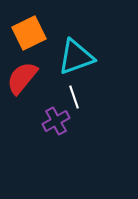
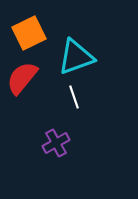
purple cross: moved 22 px down
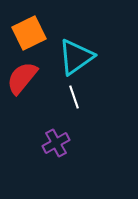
cyan triangle: rotated 15 degrees counterclockwise
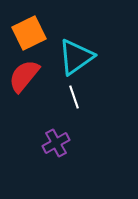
red semicircle: moved 2 px right, 2 px up
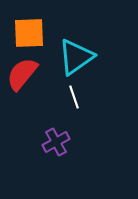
orange square: rotated 24 degrees clockwise
red semicircle: moved 2 px left, 2 px up
purple cross: moved 1 px up
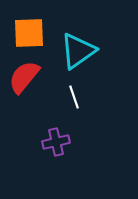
cyan triangle: moved 2 px right, 6 px up
red semicircle: moved 2 px right, 3 px down
purple cross: rotated 16 degrees clockwise
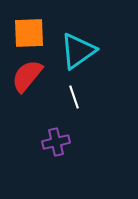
red semicircle: moved 3 px right, 1 px up
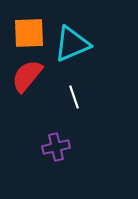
cyan triangle: moved 6 px left, 7 px up; rotated 12 degrees clockwise
purple cross: moved 5 px down
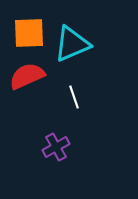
red semicircle: rotated 27 degrees clockwise
purple cross: rotated 16 degrees counterclockwise
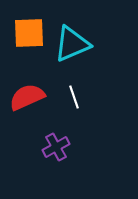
red semicircle: moved 21 px down
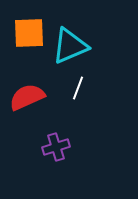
cyan triangle: moved 2 px left, 2 px down
white line: moved 4 px right, 9 px up; rotated 40 degrees clockwise
purple cross: rotated 12 degrees clockwise
